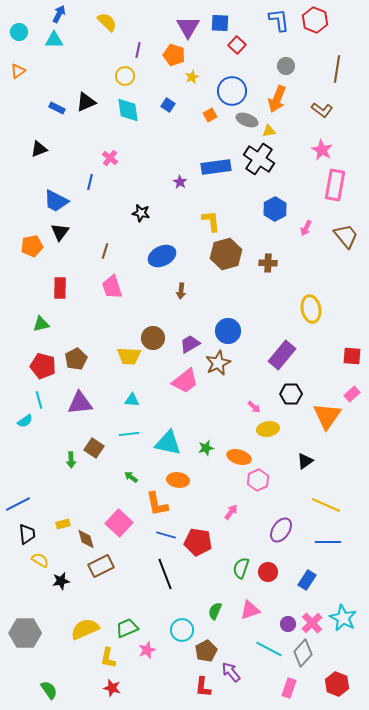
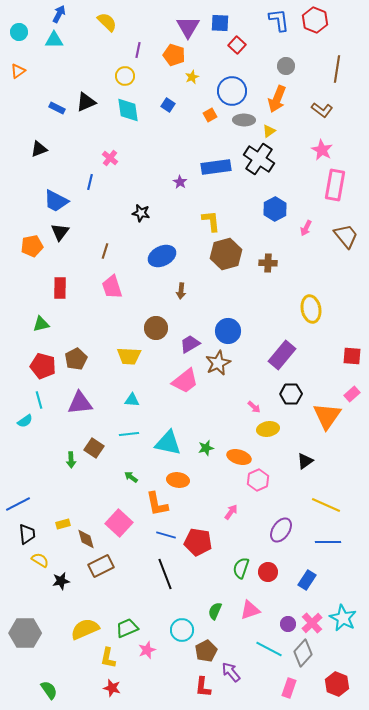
gray ellipse at (247, 120): moved 3 px left; rotated 20 degrees counterclockwise
yellow triangle at (269, 131): rotated 24 degrees counterclockwise
brown circle at (153, 338): moved 3 px right, 10 px up
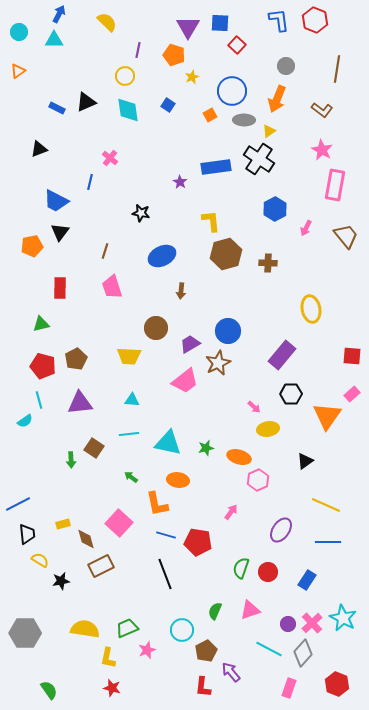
yellow semicircle at (85, 629): rotated 32 degrees clockwise
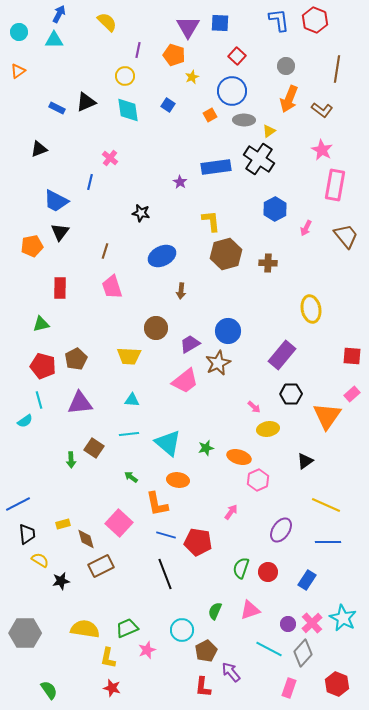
red square at (237, 45): moved 11 px down
orange arrow at (277, 99): moved 12 px right
cyan triangle at (168, 443): rotated 28 degrees clockwise
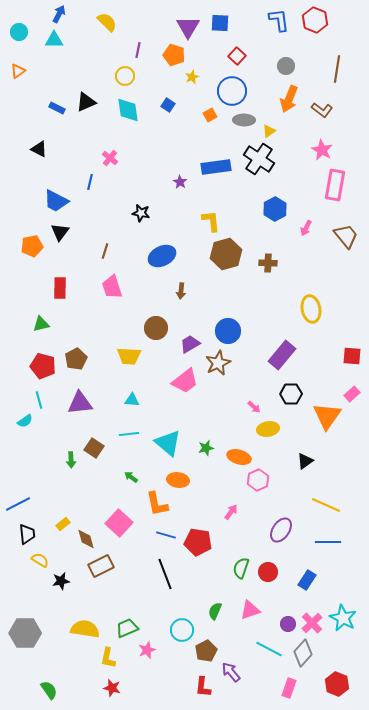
black triangle at (39, 149): rotated 48 degrees clockwise
yellow rectangle at (63, 524): rotated 24 degrees counterclockwise
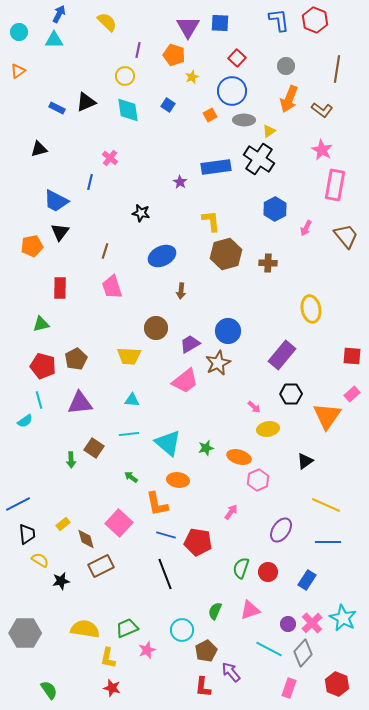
red square at (237, 56): moved 2 px down
black triangle at (39, 149): rotated 42 degrees counterclockwise
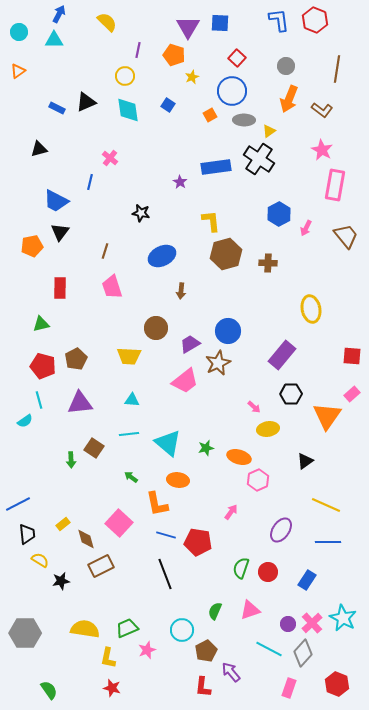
blue hexagon at (275, 209): moved 4 px right, 5 px down
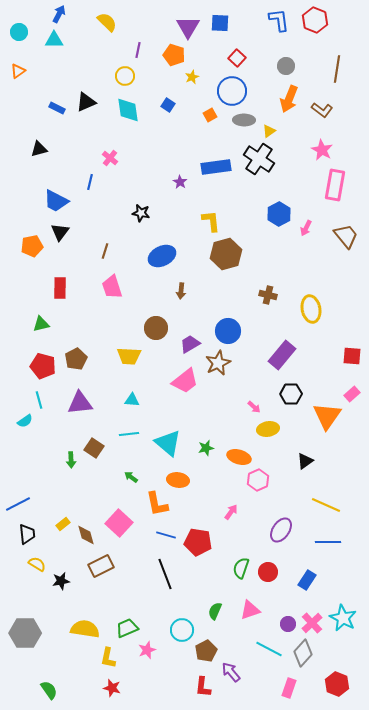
brown cross at (268, 263): moved 32 px down; rotated 12 degrees clockwise
brown diamond at (86, 539): moved 4 px up
yellow semicircle at (40, 560): moved 3 px left, 4 px down
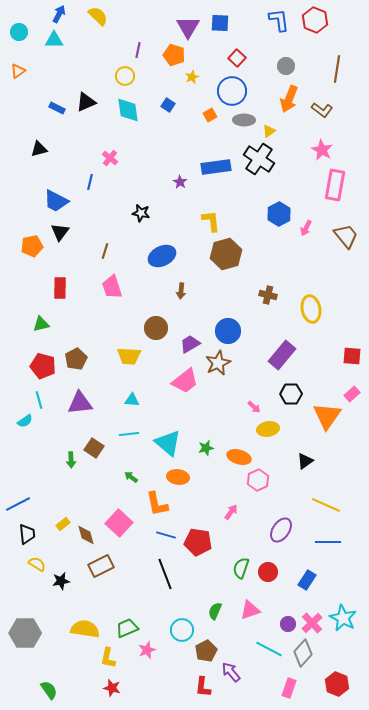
yellow semicircle at (107, 22): moved 9 px left, 6 px up
orange ellipse at (178, 480): moved 3 px up
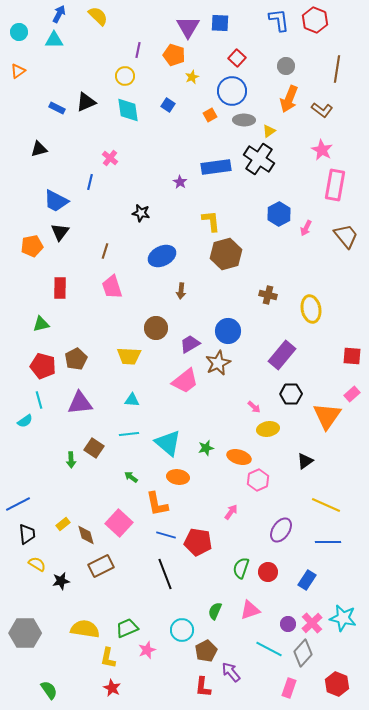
cyan star at (343, 618): rotated 16 degrees counterclockwise
red star at (112, 688): rotated 12 degrees clockwise
